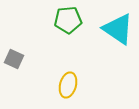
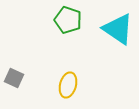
green pentagon: rotated 24 degrees clockwise
gray square: moved 19 px down
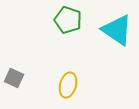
cyan triangle: moved 1 px left, 1 px down
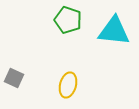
cyan triangle: moved 3 px left, 1 px down; rotated 28 degrees counterclockwise
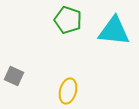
gray square: moved 2 px up
yellow ellipse: moved 6 px down
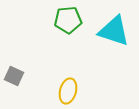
green pentagon: rotated 24 degrees counterclockwise
cyan triangle: rotated 12 degrees clockwise
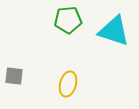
gray square: rotated 18 degrees counterclockwise
yellow ellipse: moved 7 px up
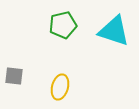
green pentagon: moved 5 px left, 5 px down; rotated 8 degrees counterclockwise
yellow ellipse: moved 8 px left, 3 px down
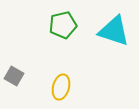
gray square: rotated 24 degrees clockwise
yellow ellipse: moved 1 px right
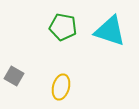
green pentagon: moved 2 px down; rotated 24 degrees clockwise
cyan triangle: moved 4 px left
